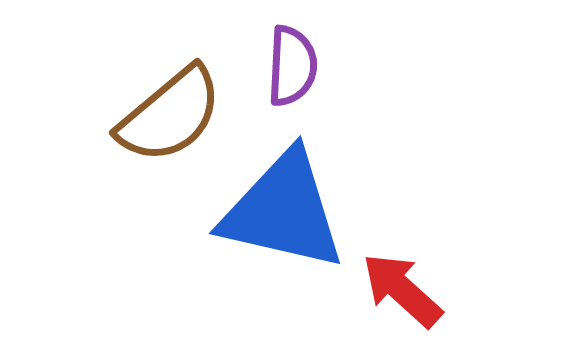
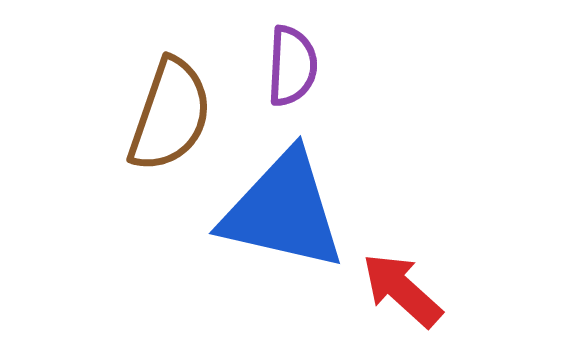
brown semicircle: rotated 31 degrees counterclockwise
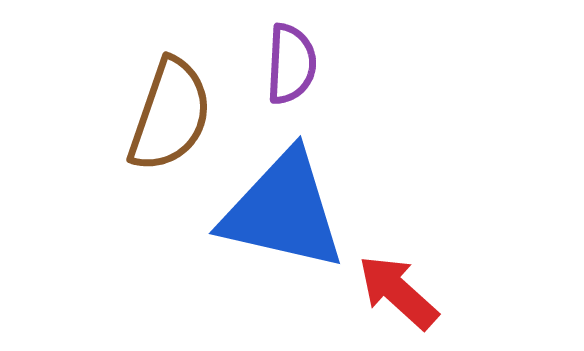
purple semicircle: moved 1 px left, 2 px up
red arrow: moved 4 px left, 2 px down
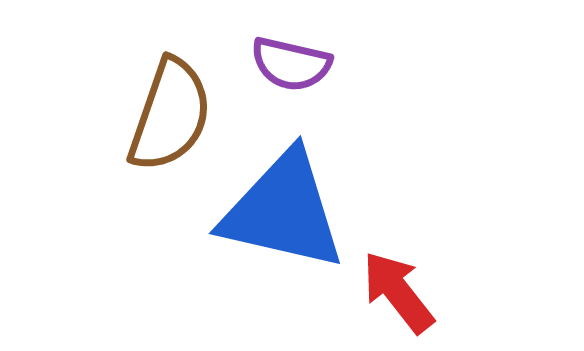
purple semicircle: rotated 100 degrees clockwise
red arrow: rotated 10 degrees clockwise
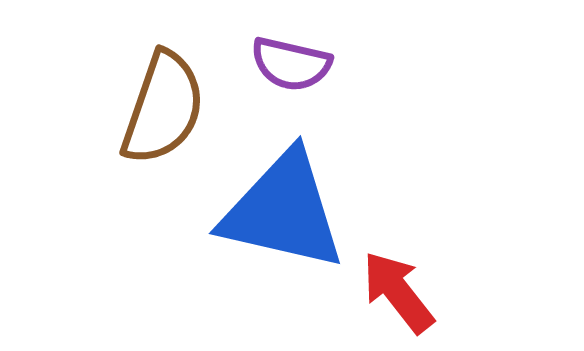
brown semicircle: moved 7 px left, 7 px up
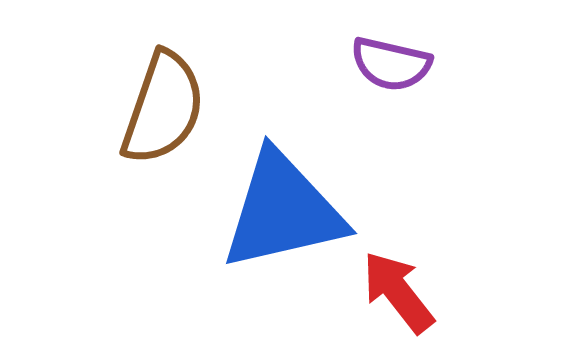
purple semicircle: moved 100 px right
blue triangle: rotated 26 degrees counterclockwise
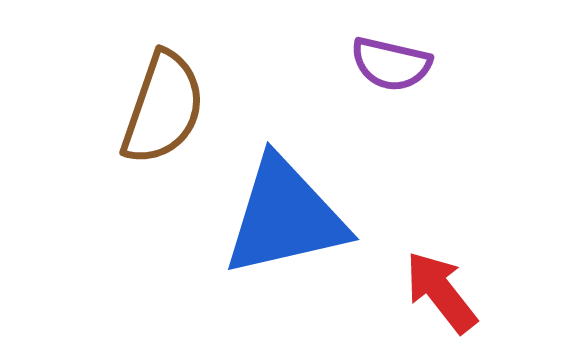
blue triangle: moved 2 px right, 6 px down
red arrow: moved 43 px right
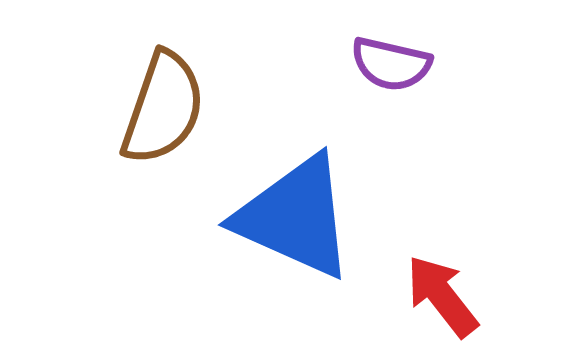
blue triangle: moved 10 px right; rotated 37 degrees clockwise
red arrow: moved 1 px right, 4 px down
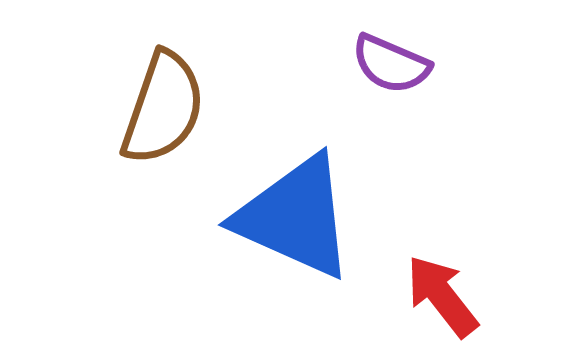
purple semicircle: rotated 10 degrees clockwise
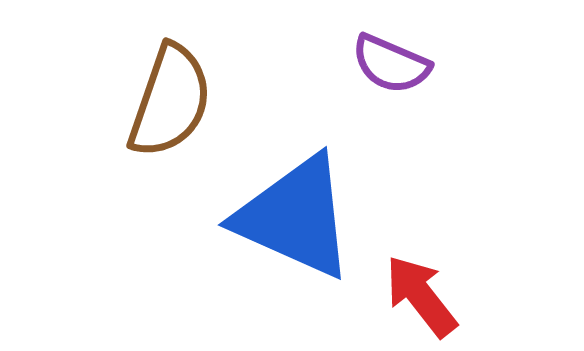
brown semicircle: moved 7 px right, 7 px up
red arrow: moved 21 px left
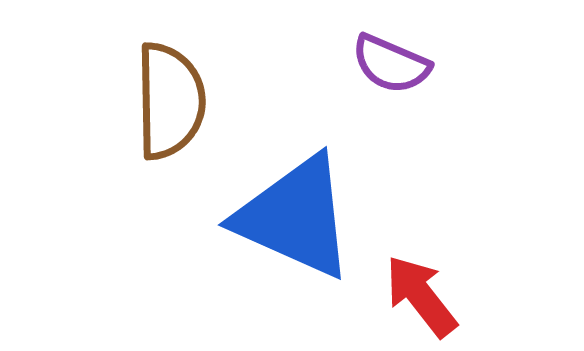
brown semicircle: rotated 20 degrees counterclockwise
